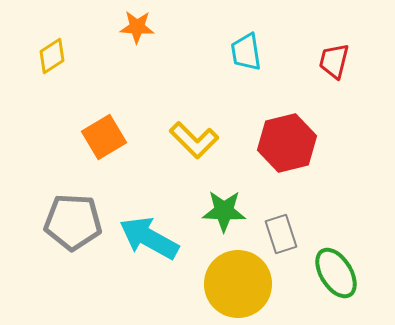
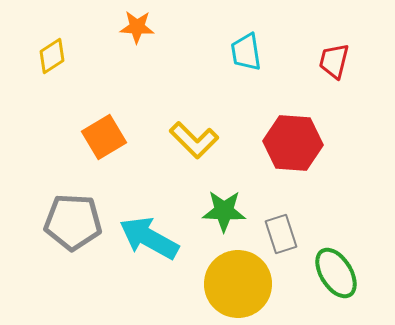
red hexagon: moved 6 px right; rotated 18 degrees clockwise
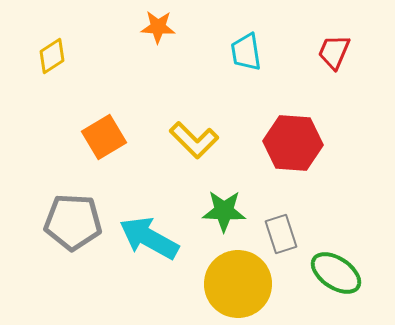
orange star: moved 21 px right
red trapezoid: moved 9 px up; rotated 9 degrees clockwise
green ellipse: rotated 24 degrees counterclockwise
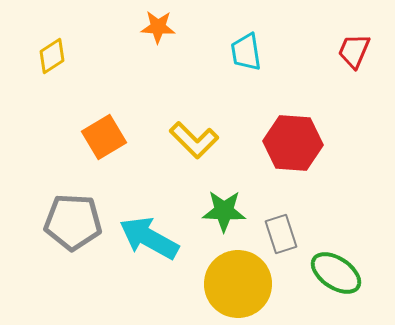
red trapezoid: moved 20 px right, 1 px up
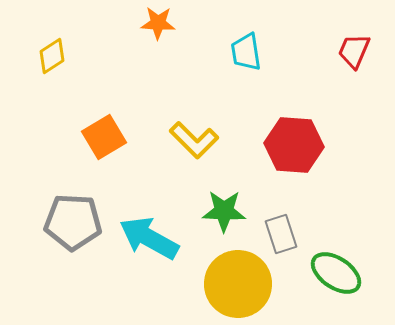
orange star: moved 4 px up
red hexagon: moved 1 px right, 2 px down
